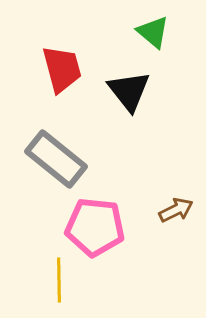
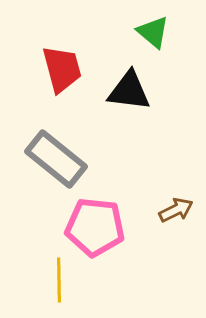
black triangle: rotated 45 degrees counterclockwise
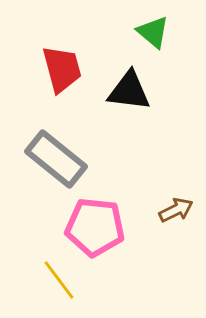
yellow line: rotated 36 degrees counterclockwise
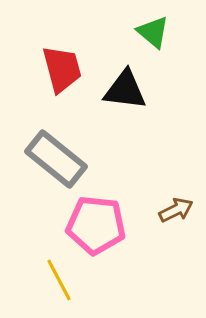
black triangle: moved 4 px left, 1 px up
pink pentagon: moved 1 px right, 2 px up
yellow line: rotated 9 degrees clockwise
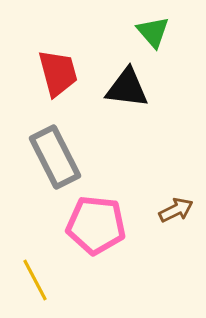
green triangle: rotated 9 degrees clockwise
red trapezoid: moved 4 px left, 4 px down
black triangle: moved 2 px right, 2 px up
gray rectangle: moved 1 px left, 2 px up; rotated 24 degrees clockwise
yellow line: moved 24 px left
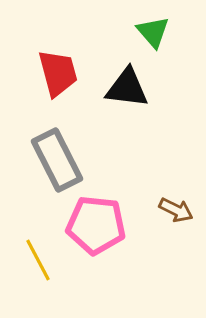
gray rectangle: moved 2 px right, 3 px down
brown arrow: rotated 52 degrees clockwise
yellow line: moved 3 px right, 20 px up
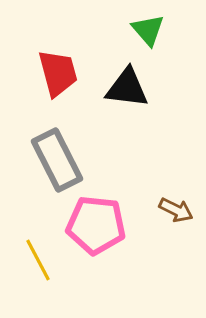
green triangle: moved 5 px left, 2 px up
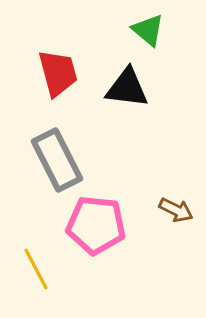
green triangle: rotated 9 degrees counterclockwise
yellow line: moved 2 px left, 9 px down
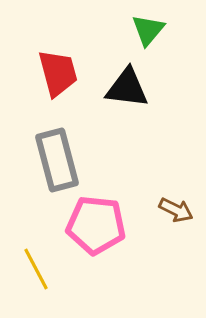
green triangle: rotated 30 degrees clockwise
gray rectangle: rotated 12 degrees clockwise
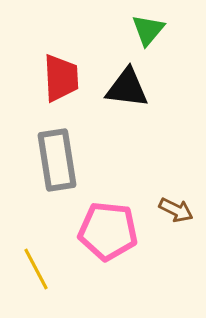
red trapezoid: moved 3 px right, 5 px down; rotated 12 degrees clockwise
gray rectangle: rotated 6 degrees clockwise
pink pentagon: moved 12 px right, 6 px down
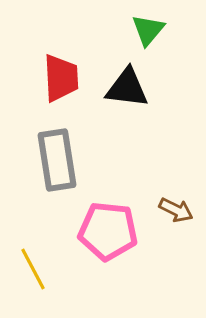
yellow line: moved 3 px left
